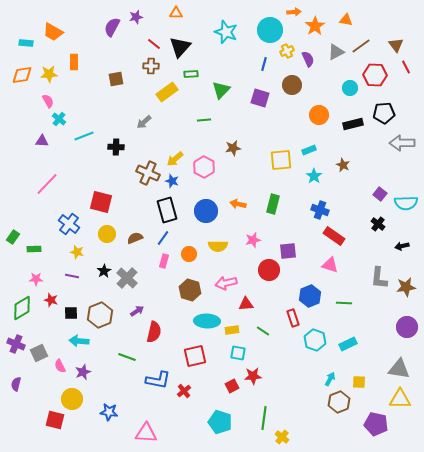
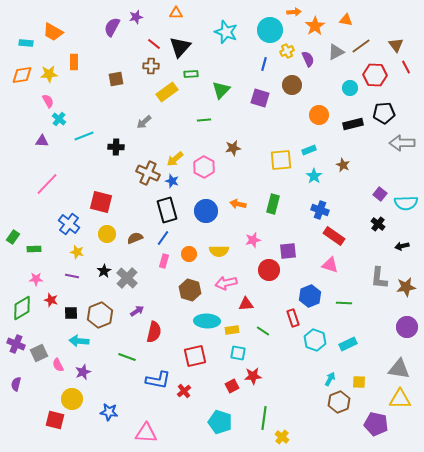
yellow semicircle at (218, 246): moved 1 px right, 5 px down
pink semicircle at (60, 366): moved 2 px left, 1 px up
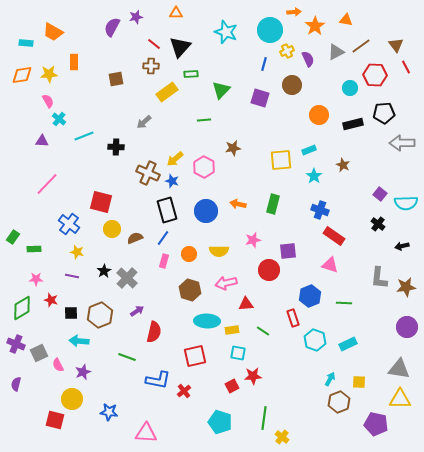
yellow circle at (107, 234): moved 5 px right, 5 px up
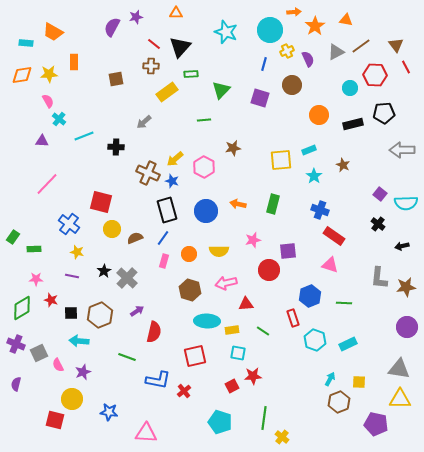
gray arrow at (402, 143): moved 7 px down
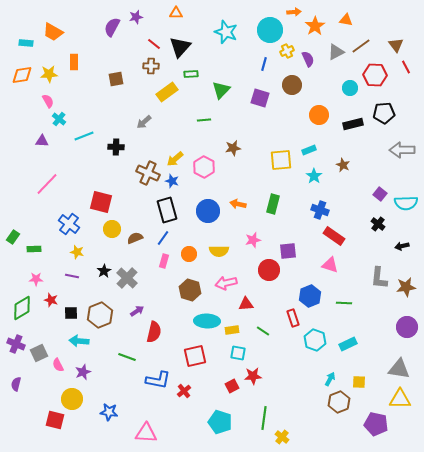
blue circle at (206, 211): moved 2 px right
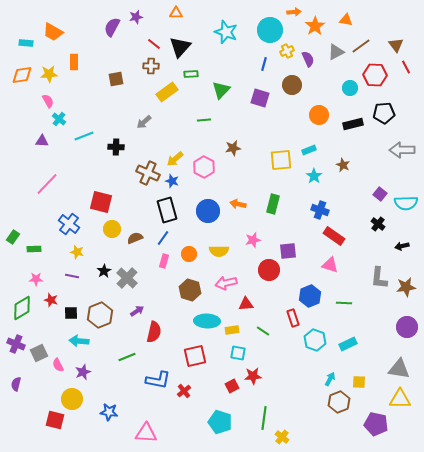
green line at (127, 357): rotated 42 degrees counterclockwise
